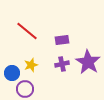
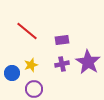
purple circle: moved 9 px right
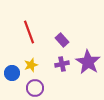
red line: moved 2 px right, 1 px down; rotated 30 degrees clockwise
purple rectangle: rotated 56 degrees clockwise
purple circle: moved 1 px right, 1 px up
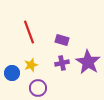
purple rectangle: rotated 32 degrees counterclockwise
purple cross: moved 1 px up
purple circle: moved 3 px right
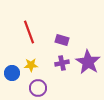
yellow star: rotated 16 degrees clockwise
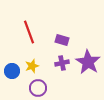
yellow star: moved 1 px right, 1 px down; rotated 16 degrees counterclockwise
blue circle: moved 2 px up
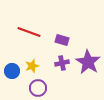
red line: rotated 50 degrees counterclockwise
